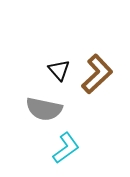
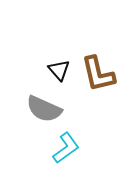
brown L-shape: moved 1 px right; rotated 120 degrees clockwise
gray semicircle: rotated 12 degrees clockwise
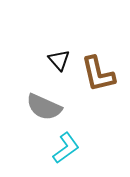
black triangle: moved 10 px up
gray semicircle: moved 2 px up
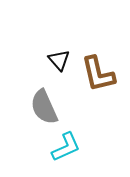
gray semicircle: rotated 42 degrees clockwise
cyan L-shape: moved 1 px up; rotated 12 degrees clockwise
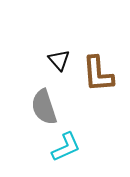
brown L-shape: rotated 9 degrees clockwise
gray semicircle: rotated 6 degrees clockwise
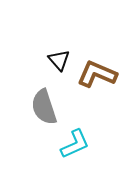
brown L-shape: moved 1 px left; rotated 117 degrees clockwise
cyan L-shape: moved 9 px right, 3 px up
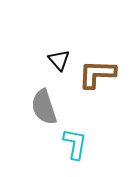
brown L-shape: rotated 21 degrees counterclockwise
cyan L-shape: rotated 56 degrees counterclockwise
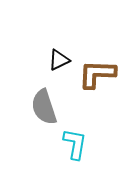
black triangle: rotated 45 degrees clockwise
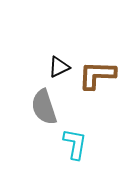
black triangle: moved 7 px down
brown L-shape: moved 1 px down
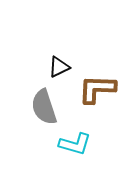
brown L-shape: moved 14 px down
cyan L-shape: rotated 96 degrees clockwise
